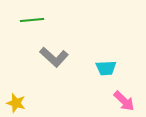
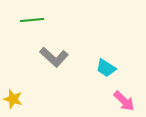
cyan trapezoid: rotated 35 degrees clockwise
yellow star: moved 3 px left, 4 px up
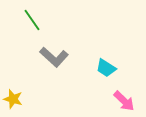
green line: rotated 60 degrees clockwise
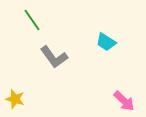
gray L-shape: rotated 12 degrees clockwise
cyan trapezoid: moved 26 px up
yellow star: moved 2 px right
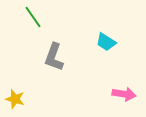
green line: moved 1 px right, 3 px up
gray L-shape: rotated 56 degrees clockwise
pink arrow: moved 7 px up; rotated 35 degrees counterclockwise
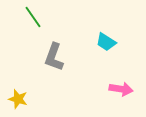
pink arrow: moved 3 px left, 5 px up
yellow star: moved 3 px right
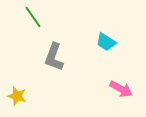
pink arrow: rotated 20 degrees clockwise
yellow star: moved 1 px left, 3 px up
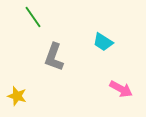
cyan trapezoid: moved 3 px left
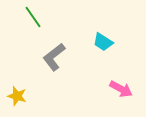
gray L-shape: rotated 32 degrees clockwise
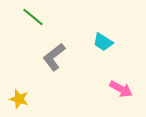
green line: rotated 15 degrees counterclockwise
yellow star: moved 2 px right, 3 px down
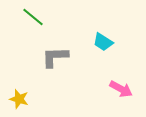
gray L-shape: moved 1 px right; rotated 36 degrees clockwise
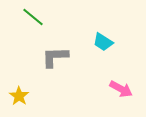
yellow star: moved 3 px up; rotated 18 degrees clockwise
